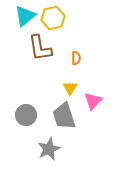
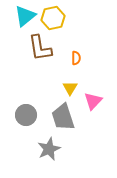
gray trapezoid: moved 1 px left, 1 px down
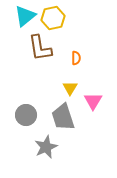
pink triangle: rotated 12 degrees counterclockwise
gray star: moved 3 px left, 2 px up
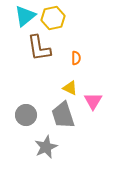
brown L-shape: moved 1 px left
yellow triangle: rotated 35 degrees counterclockwise
gray trapezoid: moved 2 px up
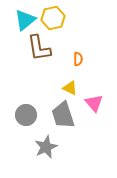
cyan triangle: moved 4 px down
orange semicircle: moved 2 px right, 1 px down
pink triangle: moved 1 px right, 2 px down; rotated 12 degrees counterclockwise
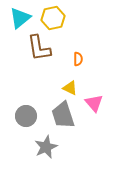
cyan triangle: moved 5 px left, 2 px up
gray circle: moved 1 px down
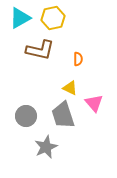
cyan triangle: rotated 10 degrees clockwise
brown L-shape: moved 1 px right, 2 px down; rotated 68 degrees counterclockwise
